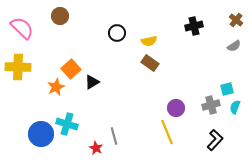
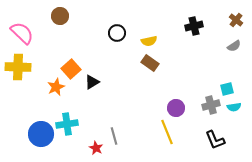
pink semicircle: moved 5 px down
cyan semicircle: moved 1 px left; rotated 120 degrees counterclockwise
cyan cross: rotated 25 degrees counterclockwise
black L-shape: rotated 115 degrees clockwise
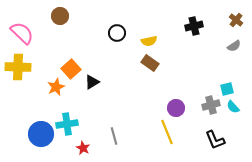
cyan semicircle: moved 1 px left; rotated 56 degrees clockwise
red star: moved 13 px left
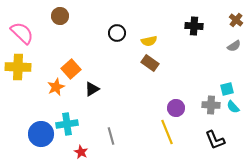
black cross: rotated 18 degrees clockwise
black triangle: moved 7 px down
gray cross: rotated 18 degrees clockwise
gray line: moved 3 px left
red star: moved 2 px left, 4 px down
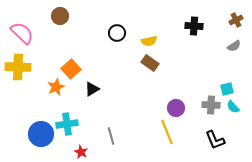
brown cross: rotated 24 degrees clockwise
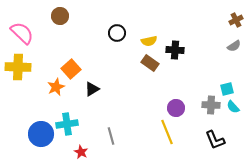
black cross: moved 19 px left, 24 px down
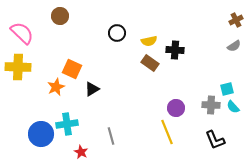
orange square: moved 1 px right; rotated 24 degrees counterclockwise
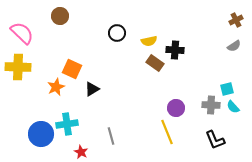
brown rectangle: moved 5 px right
